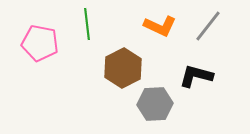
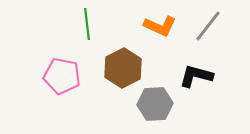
pink pentagon: moved 22 px right, 33 px down
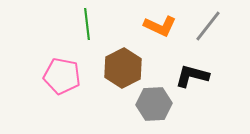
black L-shape: moved 4 px left
gray hexagon: moved 1 px left
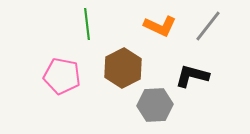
gray hexagon: moved 1 px right, 1 px down
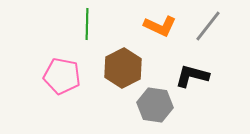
green line: rotated 8 degrees clockwise
gray hexagon: rotated 12 degrees clockwise
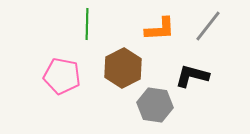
orange L-shape: moved 3 px down; rotated 28 degrees counterclockwise
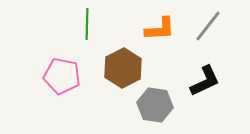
black L-shape: moved 13 px right, 5 px down; rotated 140 degrees clockwise
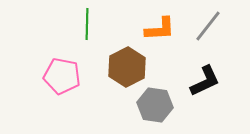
brown hexagon: moved 4 px right, 1 px up
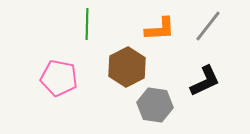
pink pentagon: moved 3 px left, 2 px down
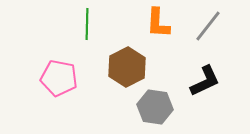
orange L-shape: moved 2 px left, 6 px up; rotated 96 degrees clockwise
gray hexagon: moved 2 px down
